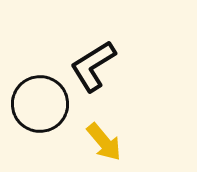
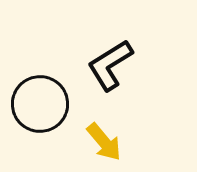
black L-shape: moved 17 px right, 1 px up
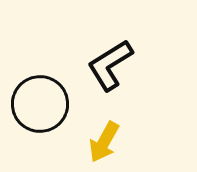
yellow arrow: rotated 69 degrees clockwise
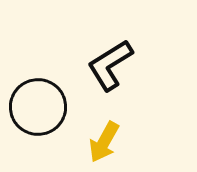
black circle: moved 2 px left, 3 px down
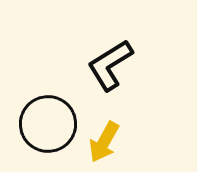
black circle: moved 10 px right, 17 px down
